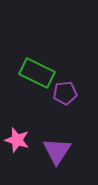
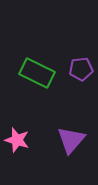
purple pentagon: moved 16 px right, 24 px up
purple triangle: moved 14 px right, 11 px up; rotated 8 degrees clockwise
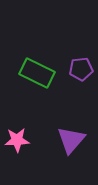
pink star: rotated 20 degrees counterclockwise
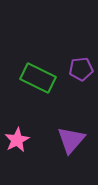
green rectangle: moved 1 px right, 5 px down
pink star: rotated 25 degrees counterclockwise
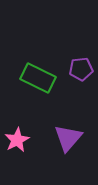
purple triangle: moved 3 px left, 2 px up
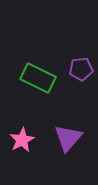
pink star: moved 5 px right
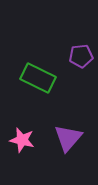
purple pentagon: moved 13 px up
pink star: rotated 30 degrees counterclockwise
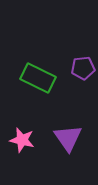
purple pentagon: moved 2 px right, 12 px down
purple triangle: rotated 16 degrees counterclockwise
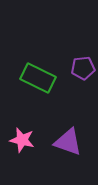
purple triangle: moved 4 px down; rotated 36 degrees counterclockwise
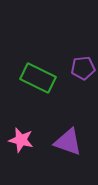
pink star: moved 1 px left
